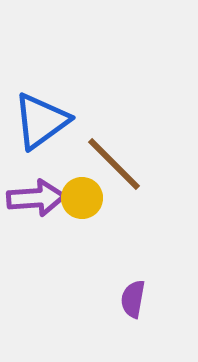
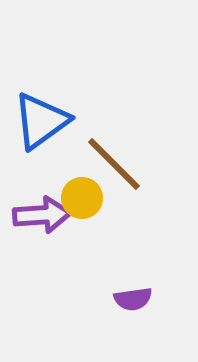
purple arrow: moved 6 px right, 17 px down
purple semicircle: rotated 108 degrees counterclockwise
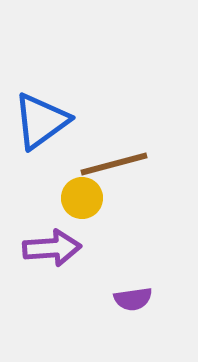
brown line: rotated 60 degrees counterclockwise
purple arrow: moved 10 px right, 33 px down
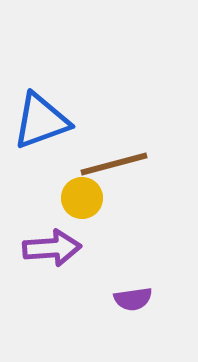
blue triangle: rotated 16 degrees clockwise
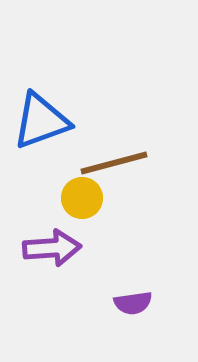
brown line: moved 1 px up
purple semicircle: moved 4 px down
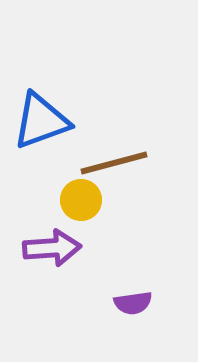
yellow circle: moved 1 px left, 2 px down
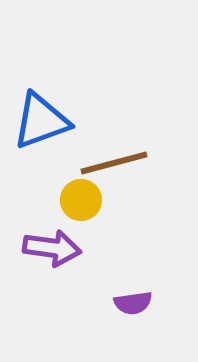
purple arrow: rotated 12 degrees clockwise
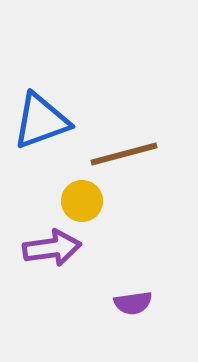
brown line: moved 10 px right, 9 px up
yellow circle: moved 1 px right, 1 px down
purple arrow: rotated 16 degrees counterclockwise
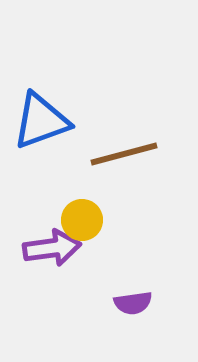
yellow circle: moved 19 px down
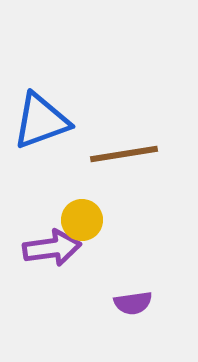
brown line: rotated 6 degrees clockwise
